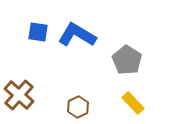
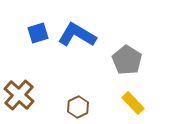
blue square: moved 1 px down; rotated 25 degrees counterclockwise
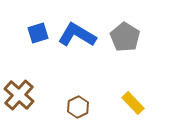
gray pentagon: moved 2 px left, 23 px up
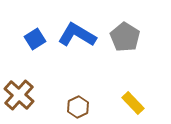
blue square: moved 3 px left, 6 px down; rotated 15 degrees counterclockwise
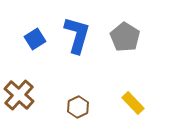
blue L-shape: rotated 75 degrees clockwise
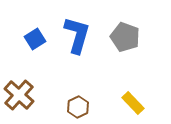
gray pentagon: rotated 12 degrees counterclockwise
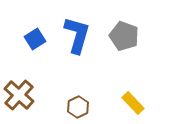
gray pentagon: moved 1 px left, 1 px up
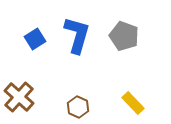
brown cross: moved 2 px down
brown hexagon: rotated 10 degrees counterclockwise
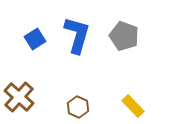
yellow rectangle: moved 3 px down
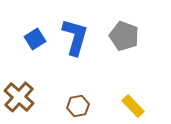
blue L-shape: moved 2 px left, 2 px down
brown hexagon: moved 1 px up; rotated 25 degrees clockwise
